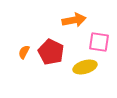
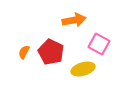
pink square: moved 2 px down; rotated 20 degrees clockwise
yellow ellipse: moved 2 px left, 2 px down
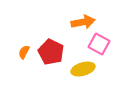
orange arrow: moved 9 px right, 2 px down
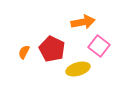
pink square: moved 2 px down; rotated 10 degrees clockwise
red pentagon: moved 1 px right, 3 px up
yellow ellipse: moved 5 px left
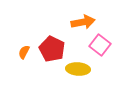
pink square: moved 1 px right, 1 px up
yellow ellipse: rotated 20 degrees clockwise
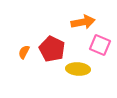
pink square: rotated 15 degrees counterclockwise
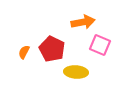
yellow ellipse: moved 2 px left, 3 px down
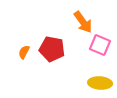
orange arrow: rotated 65 degrees clockwise
red pentagon: rotated 15 degrees counterclockwise
yellow ellipse: moved 24 px right, 11 px down
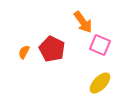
red pentagon: rotated 15 degrees clockwise
yellow ellipse: rotated 50 degrees counterclockwise
